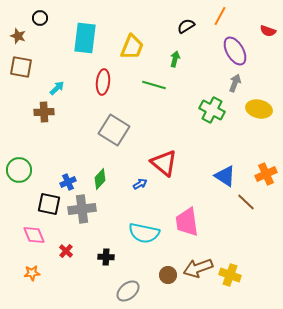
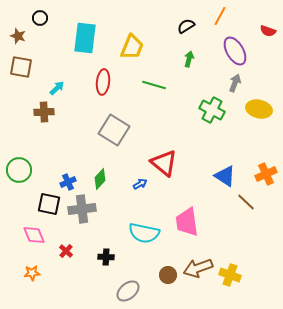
green arrow: moved 14 px right
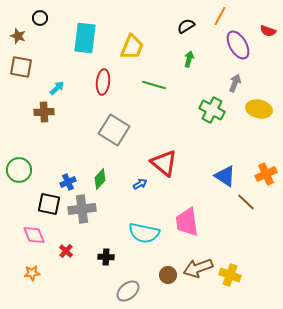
purple ellipse: moved 3 px right, 6 px up
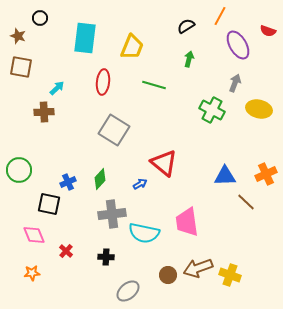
blue triangle: rotated 35 degrees counterclockwise
gray cross: moved 30 px right, 5 px down
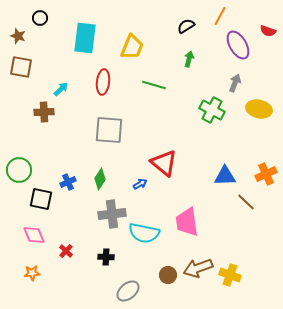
cyan arrow: moved 4 px right, 1 px down
gray square: moved 5 px left; rotated 28 degrees counterclockwise
green diamond: rotated 10 degrees counterclockwise
black square: moved 8 px left, 5 px up
